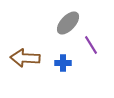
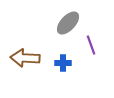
purple line: rotated 12 degrees clockwise
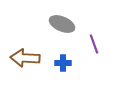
gray ellipse: moved 6 px left, 1 px down; rotated 70 degrees clockwise
purple line: moved 3 px right, 1 px up
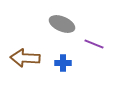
purple line: rotated 48 degrees counterclockwise
